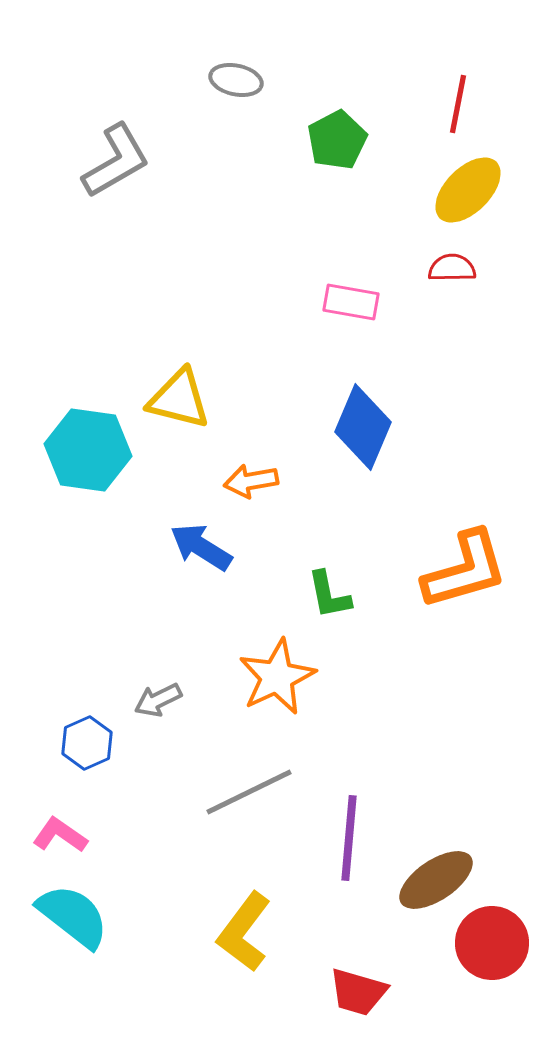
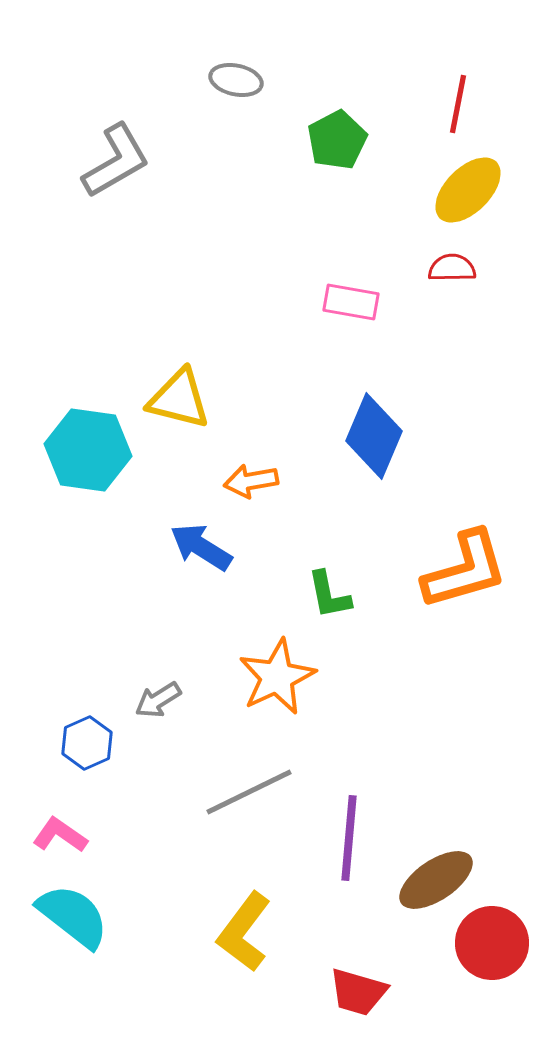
blue diamond: moved 11 px right, 9 px down
gray arrow: rotated 6 degrees counterclockwise
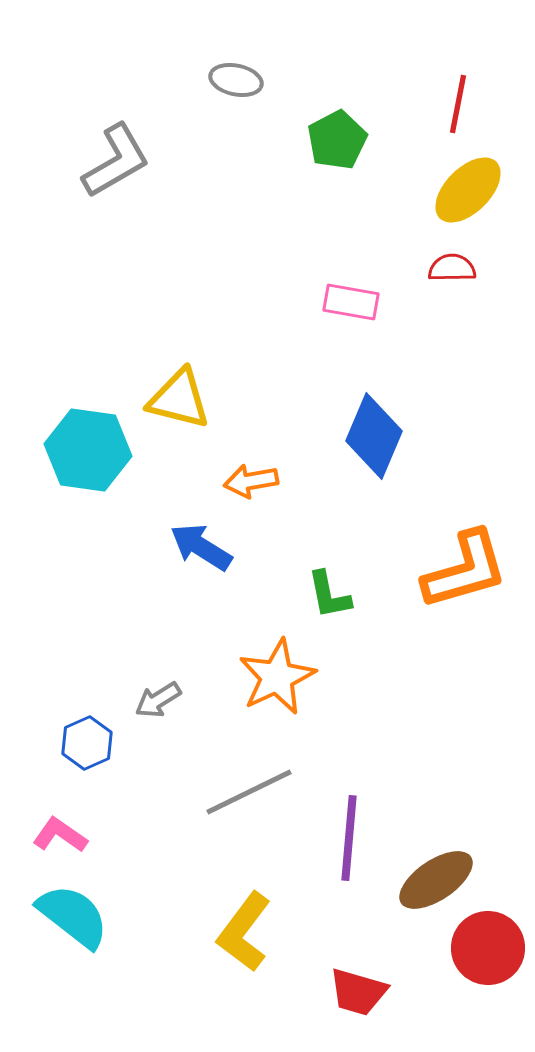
red circle: moved 4 px left, 5 px down
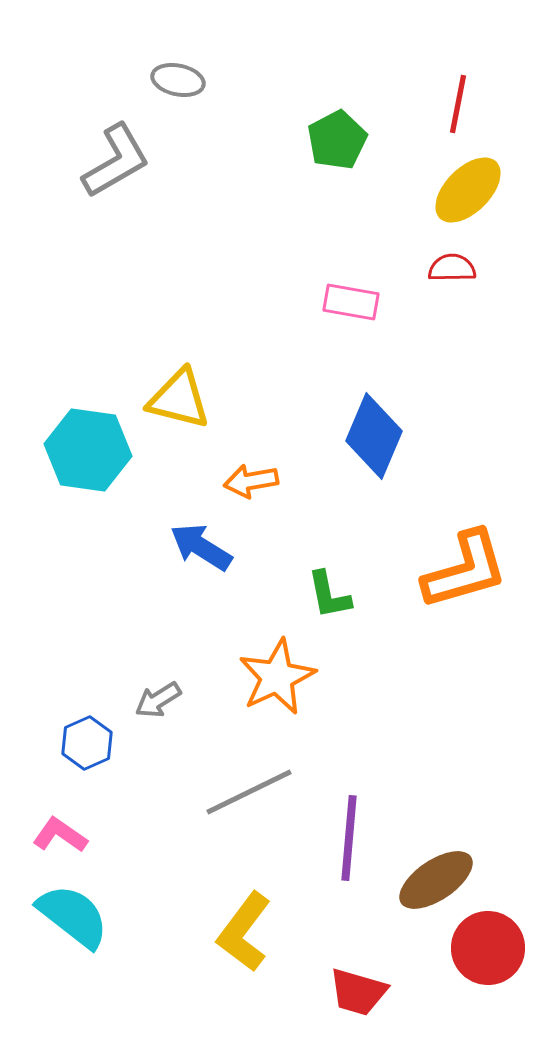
gray ellipse: moved 58 px left
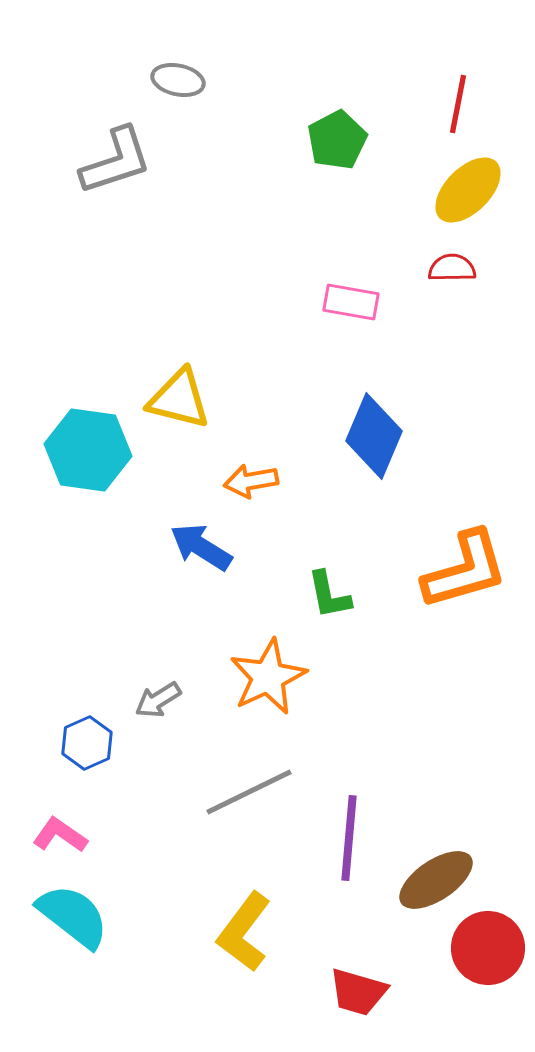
gray L-shape: rotated 12 degrees clockwise
orange star: moved 9 px left
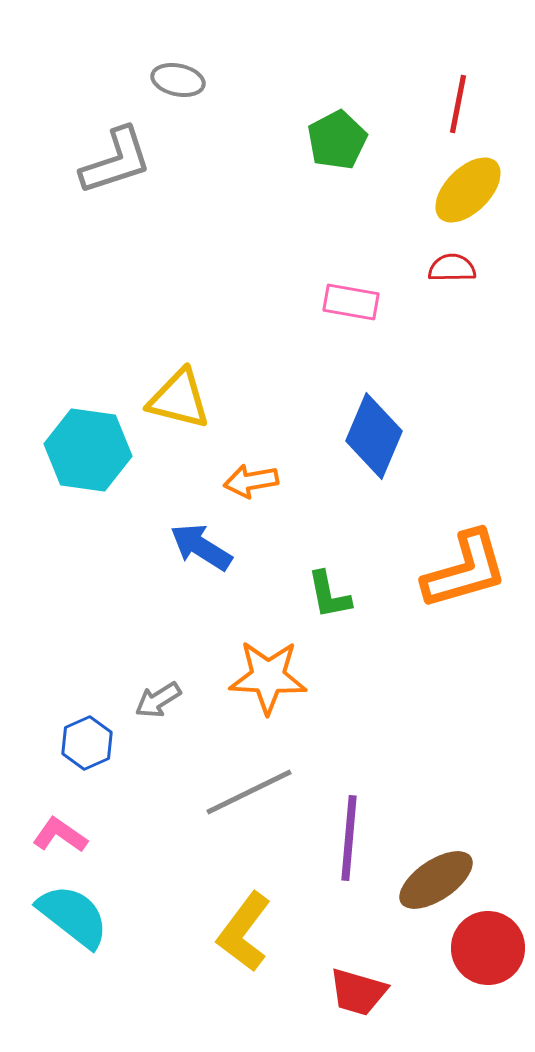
orange star: rotated 28 degrees clockwise
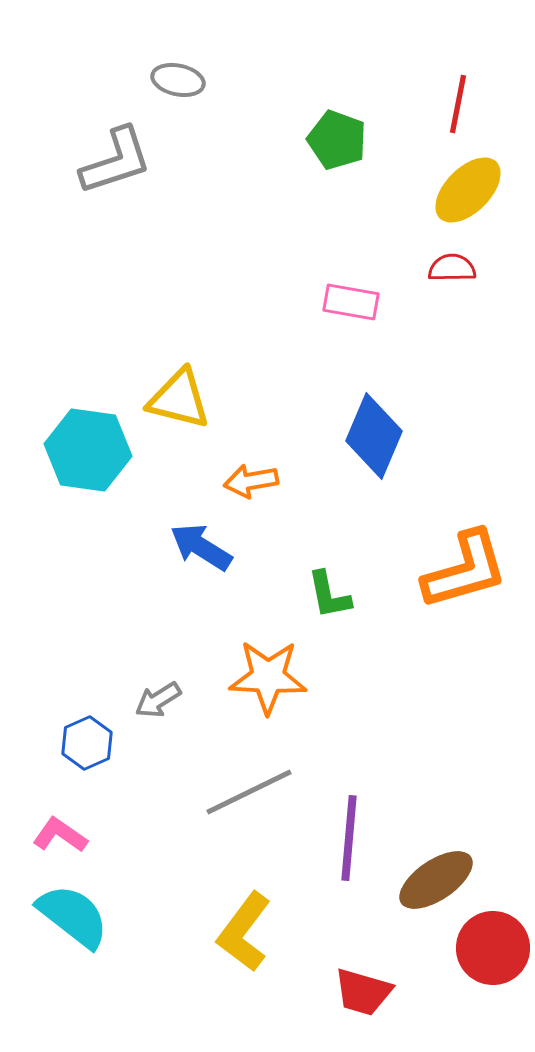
green pentagon: rotated 24 degrees counterclockwise
red circle: moved 5 px right
red trapezoid: moved 5 px right
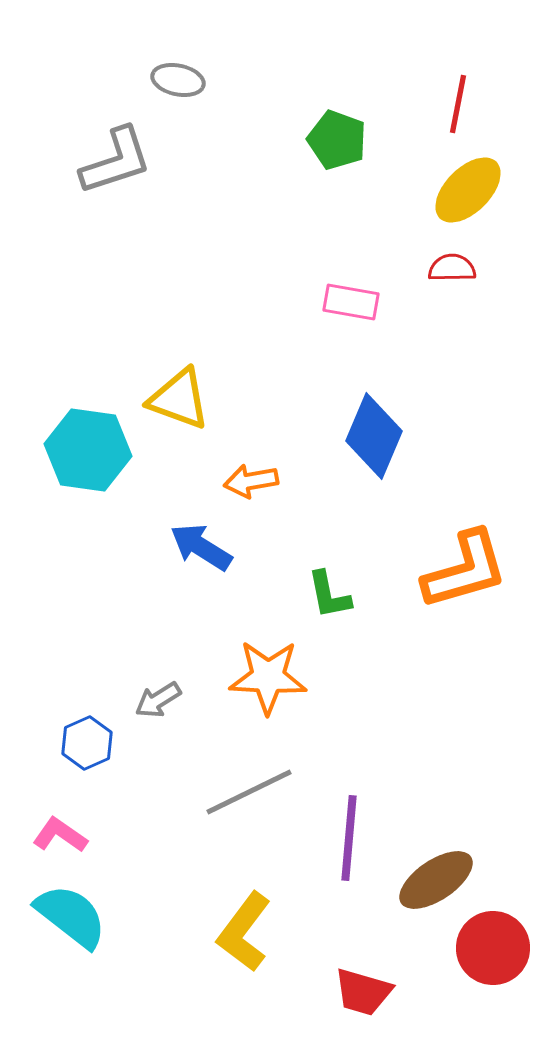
yellow triangle: rotated 6 degrees clockwise
cyan semicircle: moved 2 px left
